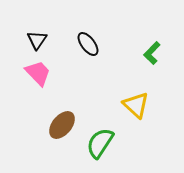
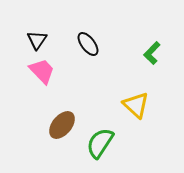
pink trapezoid: moved 4 px right, 2 px up
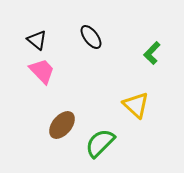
black triangle: rotated 25 degrees counterclockwise
black ellipse: moved 3 px right, 7 px up
green semicircle: rotated 12 degrees clockwise
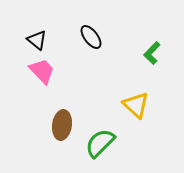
brown ellipse: rotated 32 degrees counterclockwise
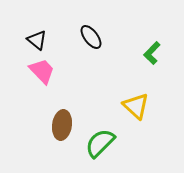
yellow triangle: moved 1 px down
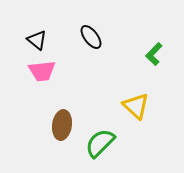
green L-shape: moved 2 px right, 1 px down
pink trapezoid: rotated 128 degrees clockwise
